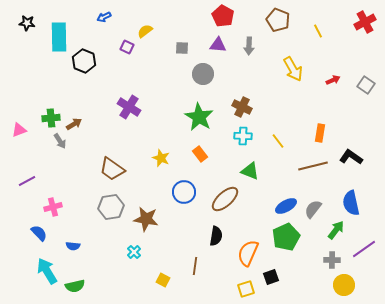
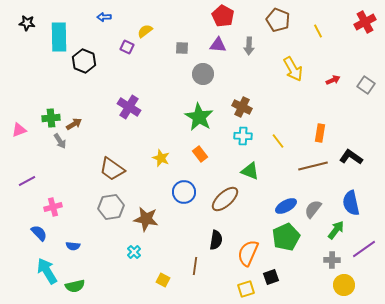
blue arrow at (104, 17): rotated 24 degrees clockwise
black semicircle at (216, 236): moved 4 px down
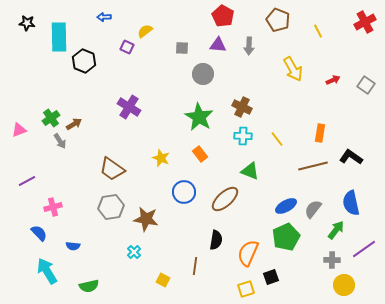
green cross at (51, 118): rotated 30 degrees counterclockwise
yellow line at (278, 141): moved 1 px left, 2 px up
green semicircle at (75, 286): moved 14 px right
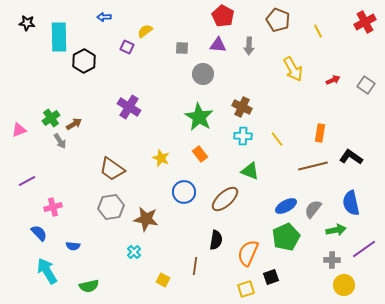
black hexagon at (84, 61): rotated 10 degrees clockwise
green arrow at (336, 230): rotated 42 degrees clockwise
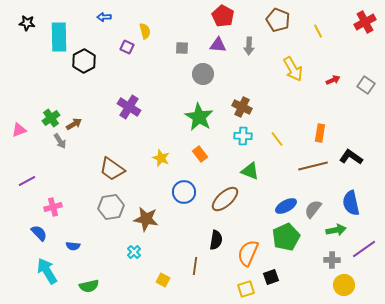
yellow semicircle at (145, 31): rotated 112 degrees clockwise
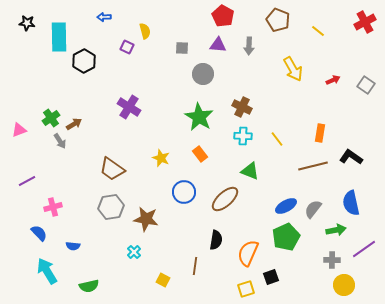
yellow line at (318, 31): rotated 24 degrees counterclockwise
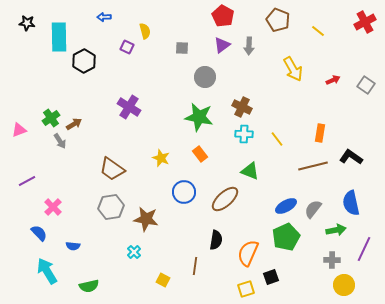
purple triangle at (218, 45): moved 4 px right; rotated 42 degrees counterclockwise
gray circle at (203, 74): moved 2 px right, 3 px down
green star at (199, 117): rotated 20 degrees counterclockwise
cyan cross at (243, 136): moved 1 px right, 2 px up
pink cross at (53, 207): rotated 30 degrees counterclockwise
purple line at (364, 249): rotated 30 degrees counterclockwise
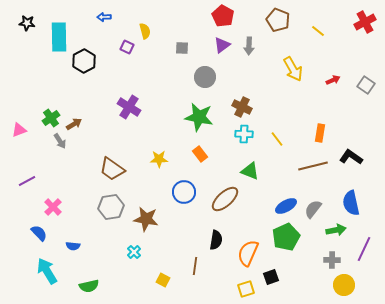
yellow star at (161, 158): moved 2 px left, 1 px down; rotated 24 degrees counterclockwise
